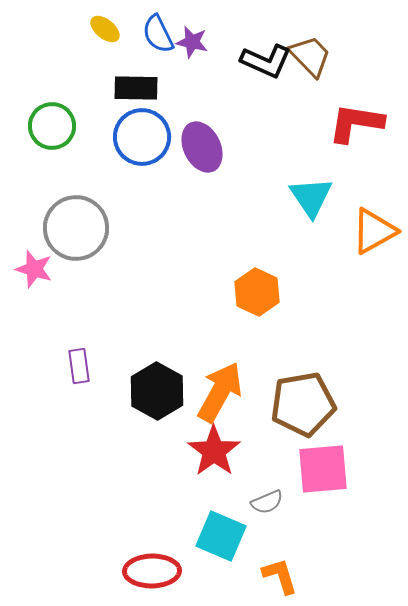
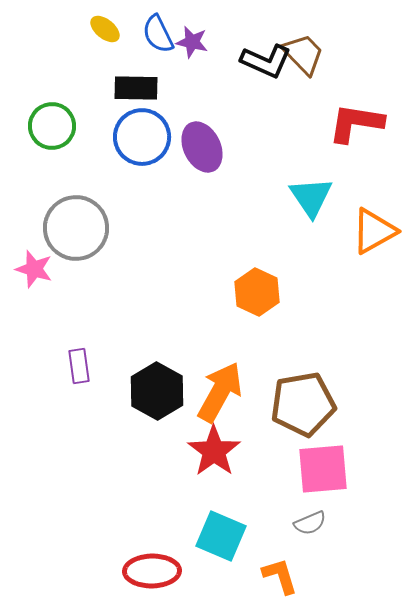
brown trapezoid: moved 7 px left, 2 px up
gray semicircle: moved 43 px right, 21 px down
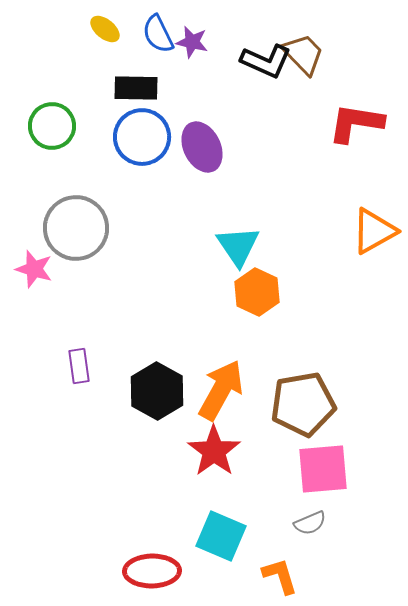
cyan triangle: moved 73 px left, 49 px down
orange arrow: moved 1 px right, 2 px up
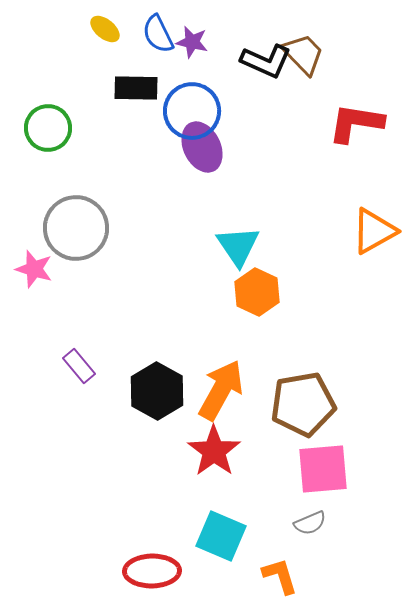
green circle: moved 4 px left, 2 px down
blue circle: moved 50 px right, 26 px up
purple rectangle: rotated 32 degrees counterclockwise
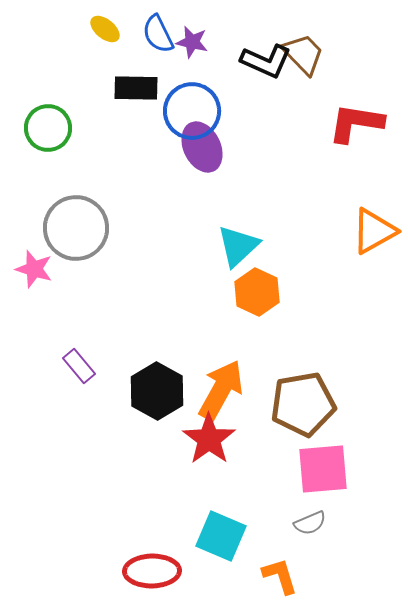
cyan triangle: rotated 21 degrees clockwise
red star: moved 5 px left, 12 px up
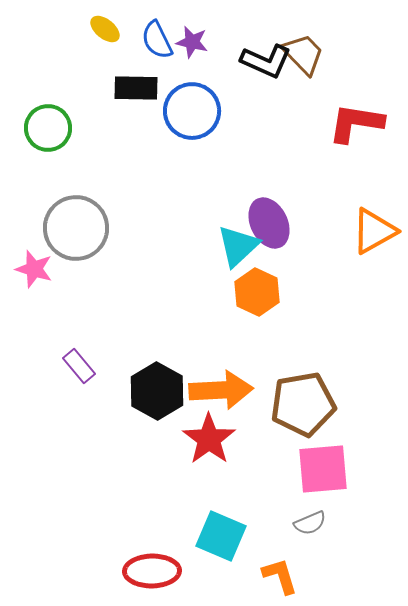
blue semicircle: moved 1 px left, 6 px down
purple ellipse: moved 67 px right, 76 px down
orange arrow: rotated 58 degrees clockwise
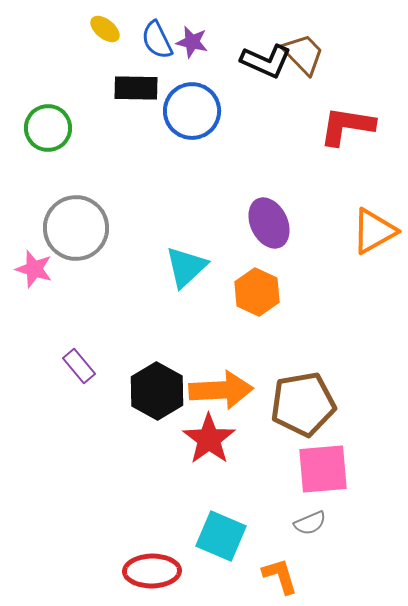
red L-shape: moved 9 px left, 3 px down
cyan triangle: moved 52 px left, 21 px down
